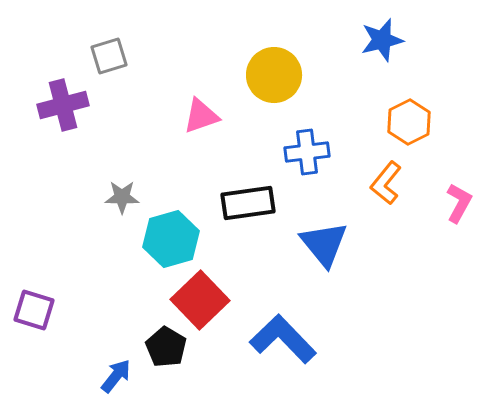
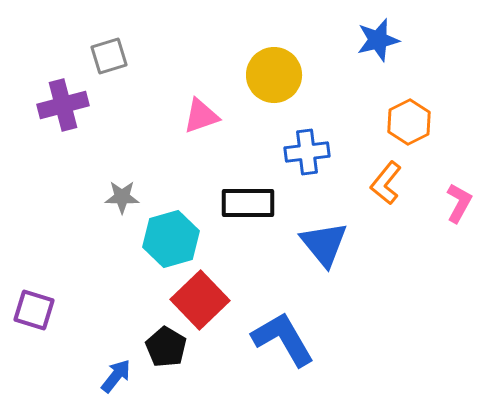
blue star: moved 4 px left
black rectangle: rotated 8 degrees clockwise
blue L-shape: rotated 14 degrees clockwise
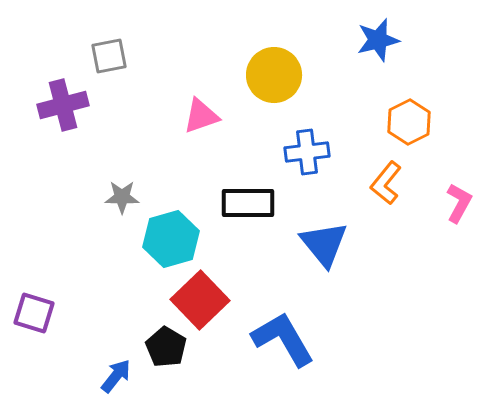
gray square: rotated 6 degrees clockwise
purple square: moved 3 px down
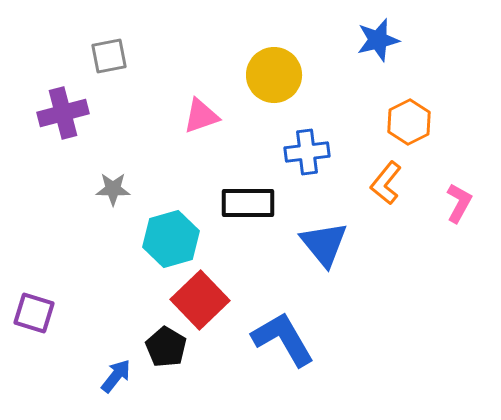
purple cross: moved 8 px down
gray star: moved 9 px left, 8 px up
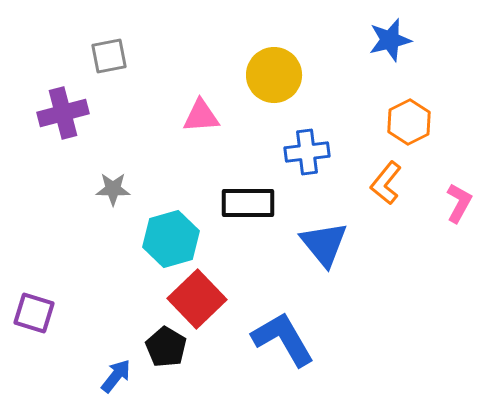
blue star: moved 12 px right
pink triangle: rotated 15 degrees clockwise
red square: moved 3 px left, 1 px up
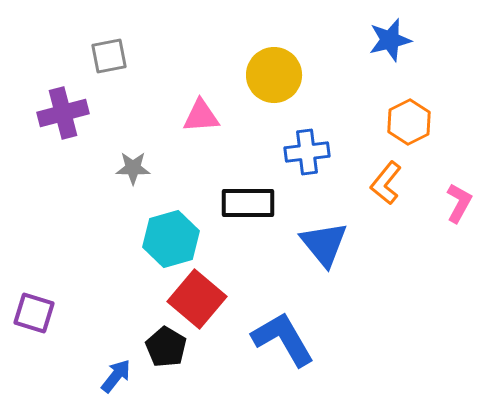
gray star: moved 20 px right, 21 px up
red square: rotated 6 degrees counterclockwise
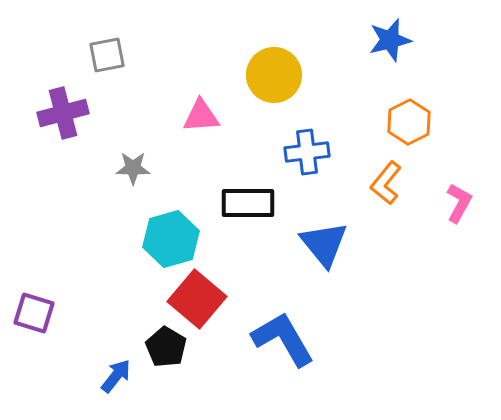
gray square: moved 2 px left, 1 px up
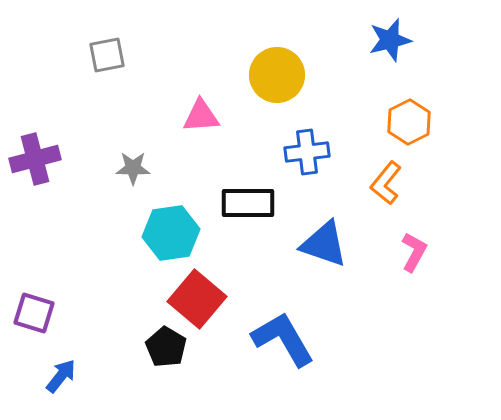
yellow circle: moved 3 px right
purple cross: moved 28 px left, 46 px down
pink L-shape: moved 45 px left, 49 px down
cyan hexagon: moved 6 px up; rotated 8 degrees clockwise
blue triangle: rotated 32 degrees counterclockwise
blue arrow: moved 55 px left
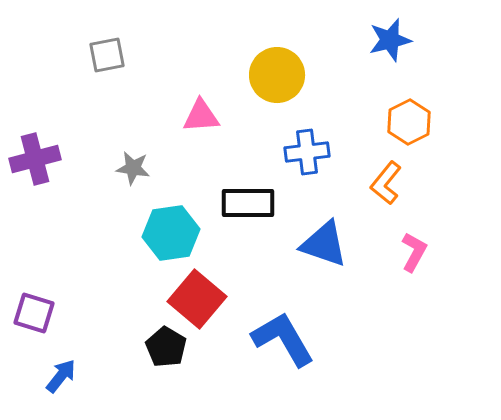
gray star: rotated 8 degrees clockwise
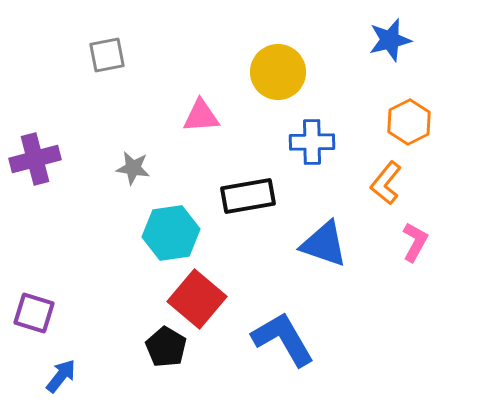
yellow circle: moved 1 px right, 3 px up
blue cross: moved 5 px right, 10 px up; rotated 6 degrees clockwise
black rectangle: moved 7 px up; rotated 10 degrees counterclockwise
pink L-shape: moved 1 px right, 10 px up
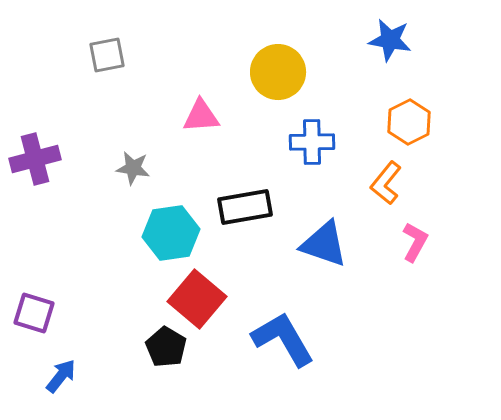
blue star: rotated 24 degrees clockwise
black rectangle: moved 3 px left, 11 px down
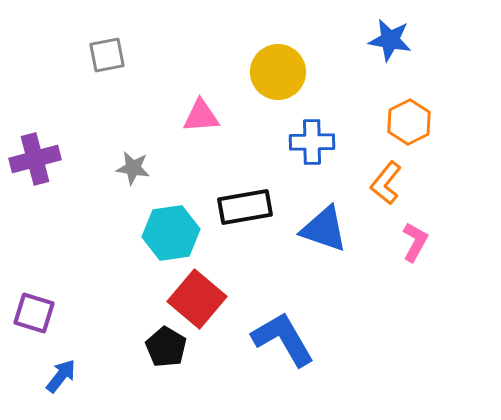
blue triangle: moved 15 px up
